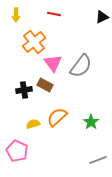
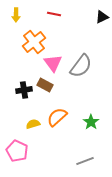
gray line: moved 13 px left, 1 px down
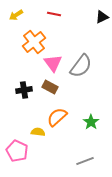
yellow arrow: rotated 56 degrees clockwise
brown rectangle: moved 5 px right, 2 px down
yellow semicircle: moved 5 px right, 8 px down; rotated 24 degrees clockwise
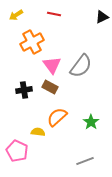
orange cross: moved 2 px left; rotated 10 degrees clockwise
pink triangle: moved 1 px left, 2 px down
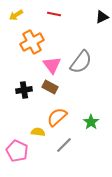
gray semicircle: moved 4 px up
gray line: moved 21 px left, 16 px up; rotated 24 degrees counterclockwise
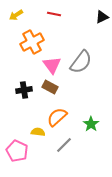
green star: moved 2 px down
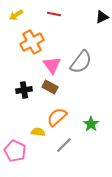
pink pentagon: moved 2 px left
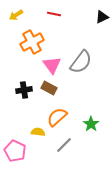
brown rectangle: moved 1 px left, 1 px down
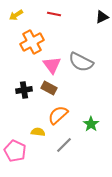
gray semicircle: rotated 80 degrees clockwise
orange semicircle: moved 1 px right, 2 px up
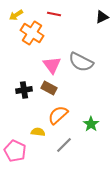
orange cross: moved 9 px up; rotated 30 degrees counterclockwise
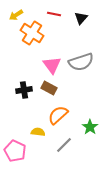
black triangle: moved 21 px left, 1 px down; rotated 24 degrees counterclockwise
gray semicircle: rotated 45 degrees counterclockwise
green star: moved 1 px left, 3 px down
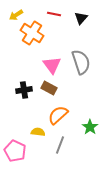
gray semicircle: rotated 90 degrees counterclockwise
gray line: moved 4 px left; rotated 24 degrees counterclockwise
